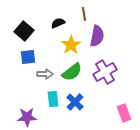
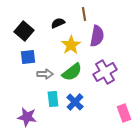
purple star: rotated 12 degrees clockwise
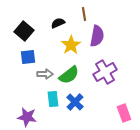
green semicircle: moved 3 px left, 3 px down
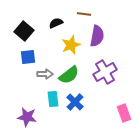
brown line: rotated 72 degrees counterclockwise
black semicircle: moved 2 px left
yellow star: rotated 12 degrees clockwise
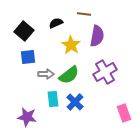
yellow star: rotated 18 degrees counterclockwise
gray arrow: moved 1 px right
